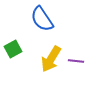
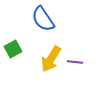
blue semicircle: moved 1 px right
purple line: moved 1 px left, 1 px down
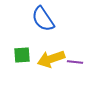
green square: moved 9 px right, 6 px down; rotated 24 degrees clockwise
yellow arrow: rotated 40 degrees clockwise
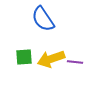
green square: moved 2 px right, 2 px down
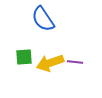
yellow arrow: moved 1 px left, 4 px down
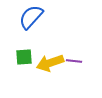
blue semicircle: moved 12 px left, 2 px up; rotated 76 degrees clockwise
purple line: moved 1 px left, 1 px up
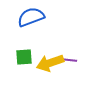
blue semicircle: rotated 28 degrees clockwise
purple line: moved 5 px left, 1 px up
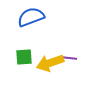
purple line: moved 2 px up
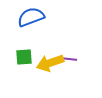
purple line: moved 1 px down
